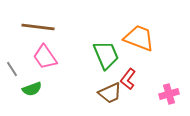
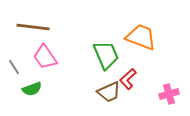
brown line: moved 5 px left
orange trapezoid: moved 2 px right, 1 px up
gray line: moved 2 px right, 2 px up
red L-shape: rotated 10 degrees clockwise
brown trapezoid: moved 1 px left, 1 px up
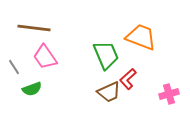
brown line: moved 1 px right, 1 px down
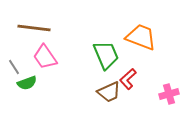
green semicircle: moved 5 px left, 6 px up
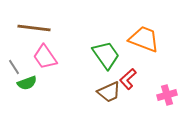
orange trapezoid: moved 3 px right, 2 px down
green trapezoid: rotated 12 degrees counterclockwise
pink cross: moved 2 px left, 1 px down
